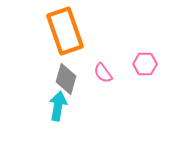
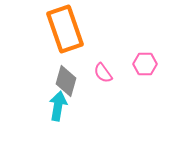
orange rectangle: moved 2 px up
gray diamond: moved 2 px down
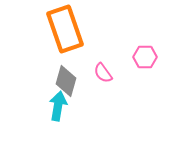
pink hexagon: moved 7 px up
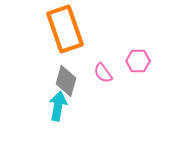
pink hexagon: moved 7 px left, 4 px down
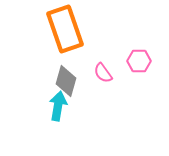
pink hexagon: moved 1 px right
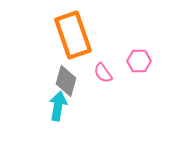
orange rectangle: moved 8 px right, 6 px down
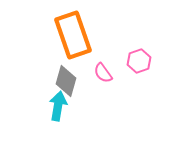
pink hexagon: rotated 20 degrees counterclockwise
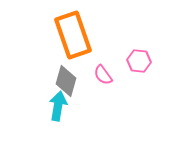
pink hexagon: rotated 25 degrees clockwise
pink semicircle: moved 2 px down
